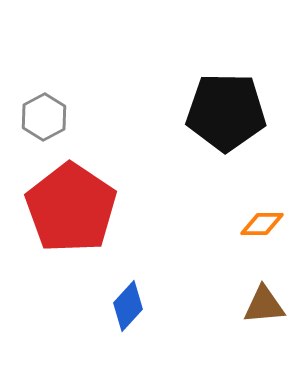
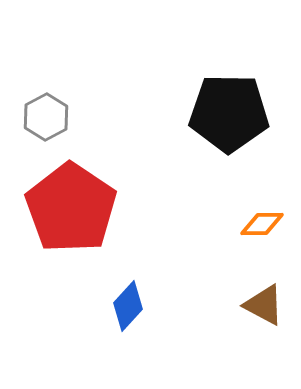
black pentagon: moved 3 px right, 1 px down
gray hexagon: moved 2 px right
brown triangle: rotated 33 degrees clockwise
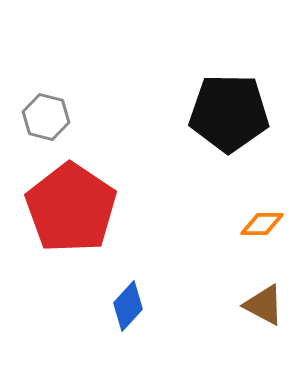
gray hexagon: rotated 18 degrees counterclockwise
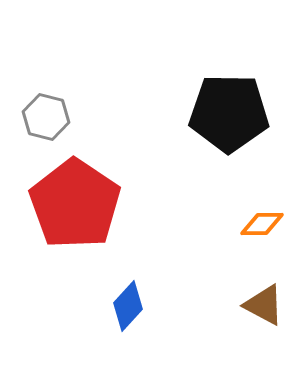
red pentagon: moved 4 px right, 4 px up
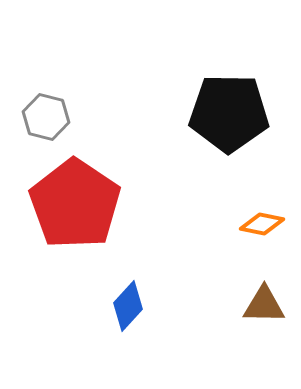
orange diamond: rotated 12 degrees clockwise
brown triangle: rotated 27 degrees counterclockwise
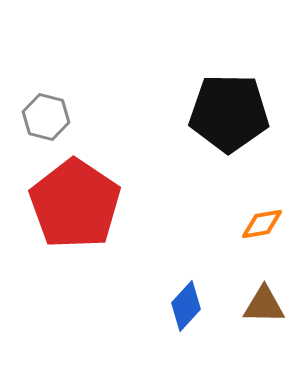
orange diamond: rotated 21 degrees counterclockwise
blue diamond: moved 58 px right
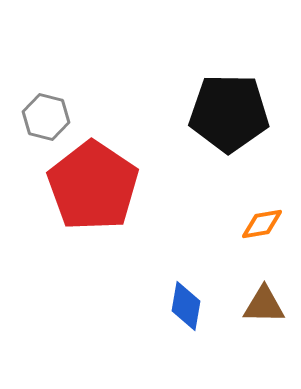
red pentagon: moved 18 px right, 18 px up
blue diamond: rotated 33 degrees counterclockwise
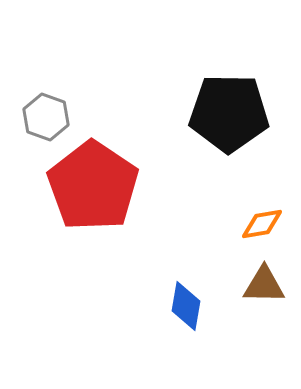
gray hexagon: rotated 6 degrees clockwise
brown triangle: moved 20 px up
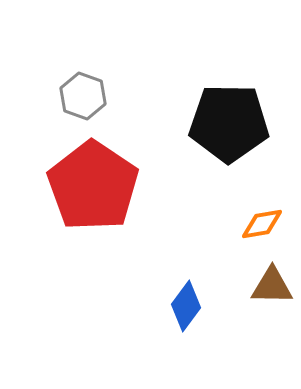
black pentagon: moved 10 px down
gray hexagon: moved 37 px right, 21 px up
brown triangle: moved 8 px right, 1 px down
blue diamond: rotated 27 degrees clockwise
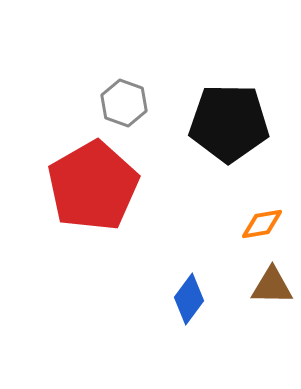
gray hexagon: moved 41 px right, 7 px down
red pentagon: rotated 8 degrees clockwise
blue diamond: moved 3 px right, 7 px up
